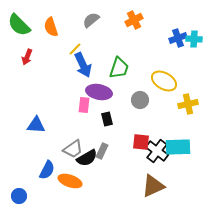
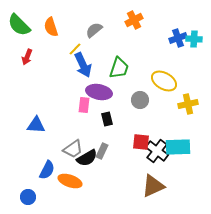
gray semicircle: moved 3 px right, 10 px down
blue circle: moved 9 px right, 1 px down
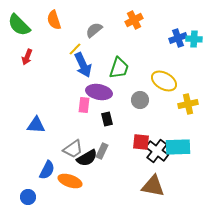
orange semicircle: moved 3 px right, 7 px up
brown triangle: rotated 35 degrees clockwise
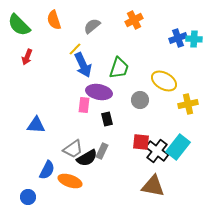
gray semicircle: moved 2 px left, 4 px up
cyan rectangle: rotated 50 degrees counterclockwise
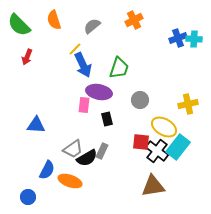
yellow ellipse: moved 46 px down
brown triangle: rotated 20 degrees counterclockwise
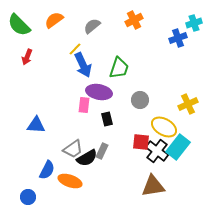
orange semicircle: rotated 72 degrees clockwise
cyan cross: moved 16 px up; rotated 21 degrees counterclockwise
yellow cross: rotated 12 degrees counterclockwise
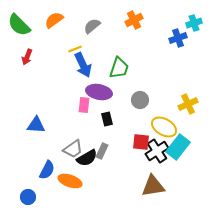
yellow line: rotated 24 degrees clockwise
black cross: rotated 20 degrees clockwise
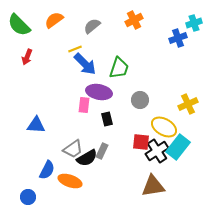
blue arrow: moved 2 px right, 1 px up; rotated 20 degrees counterclockwise
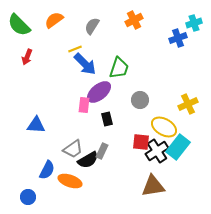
gray semicircle: rotated 18 degrees counterclockwise
purple ellipse: rotated 50 degrees counterclockwise
black semicircle: moved 1 px right, 2 px down
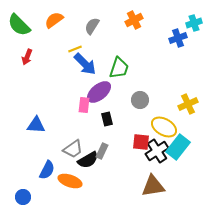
blue circle: moved 5 px left
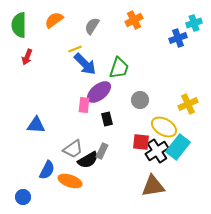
green semicircle: rotated 45 degrees clockwise
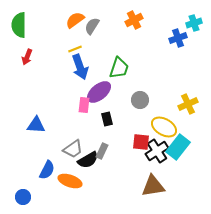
orange semicircle: moved 21 px right
blue arrow: moved 5 px left, 3 px down; rotated 25 degrees clockwise
